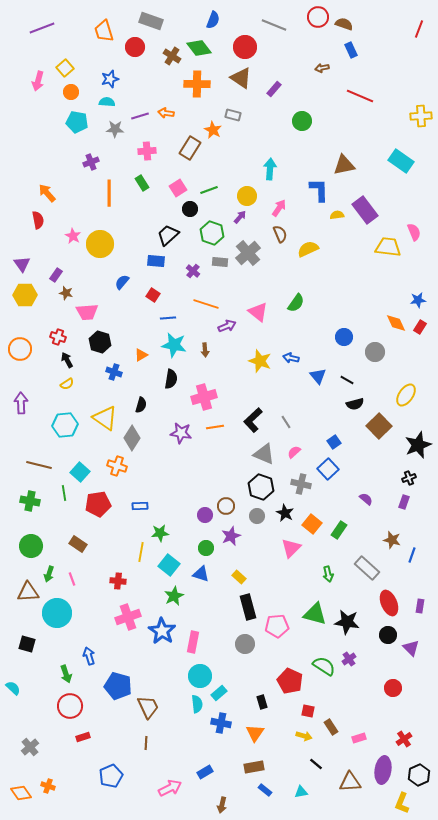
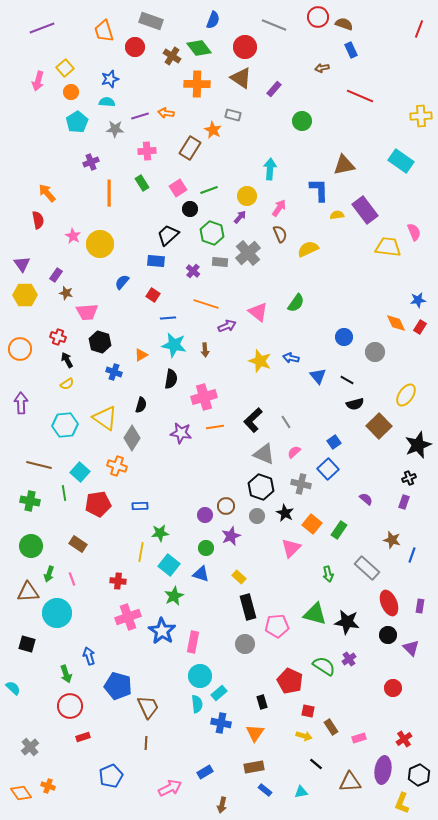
cyan pentagon at (77, 122): rotated 30 degrees clockwise
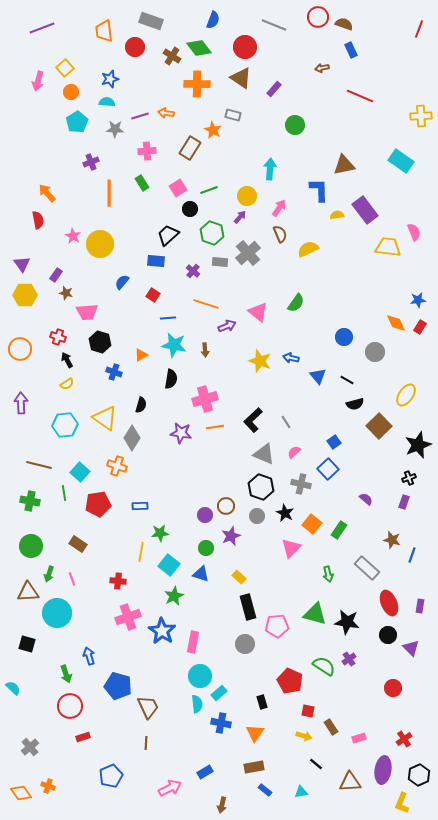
orange trapezoid at (104, 31): rotated 10 degrees clockwise
green circle at (302, 121): moved 7 px left, 4 px down
pink cross at (204, 397): moved 1 px right, 2 px down
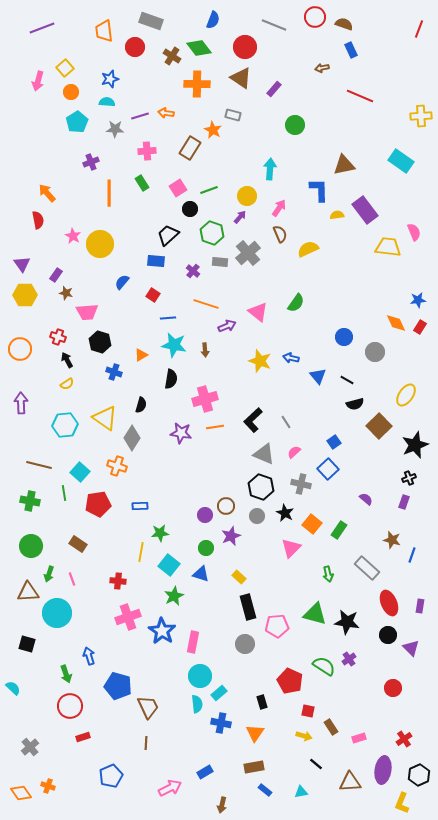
red circle at (318, 17): moved 3 px left
black star at (418, 445): moved 3 px left
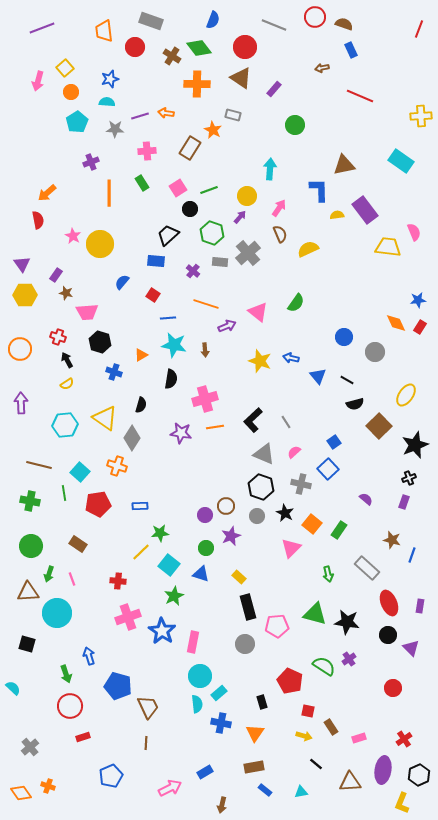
orange arrow at (47, 193): rotated 90 degrees counterclockwise
yellow line at (141, 552): rotated 36 degrees clockwise
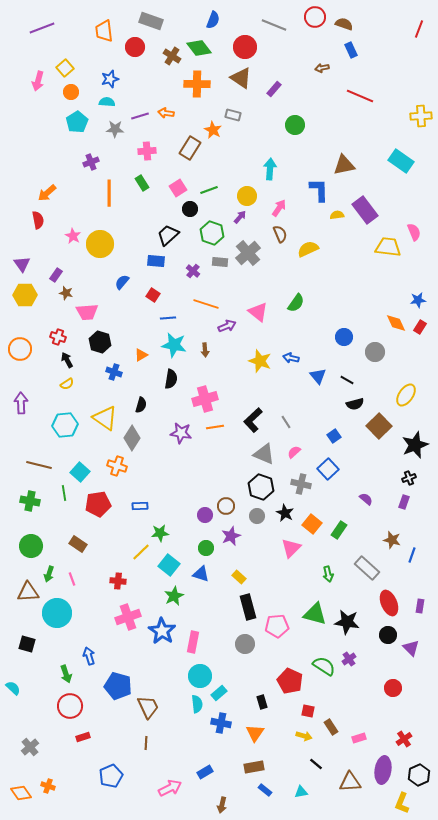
blue square at (334, 442): moved 6 px up
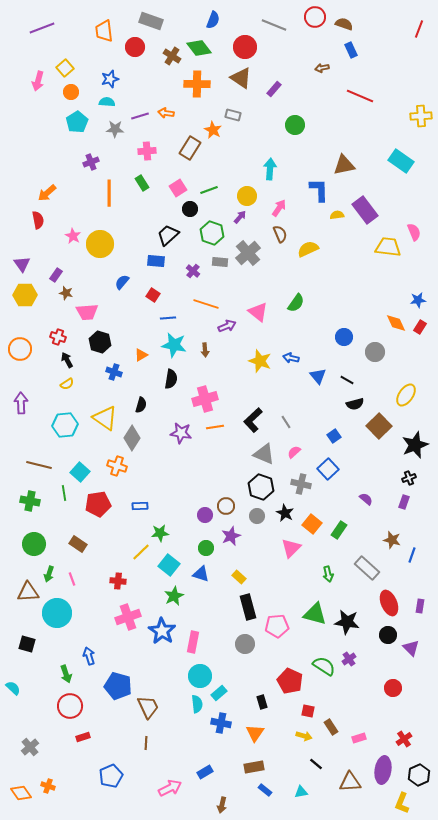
green circle at (31, 546): moved 3 px right, 2 px up
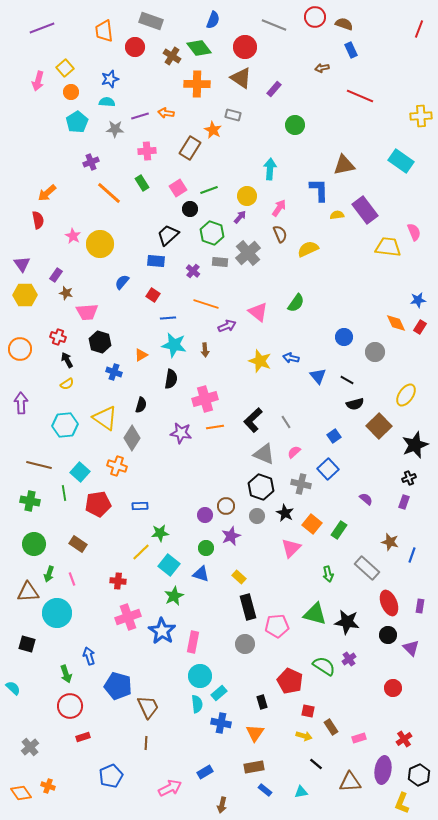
orange line at (109, 193): rotated 48 degrees counterclockwise
brown star at (392, 540): moved 2 px left, 2 px down
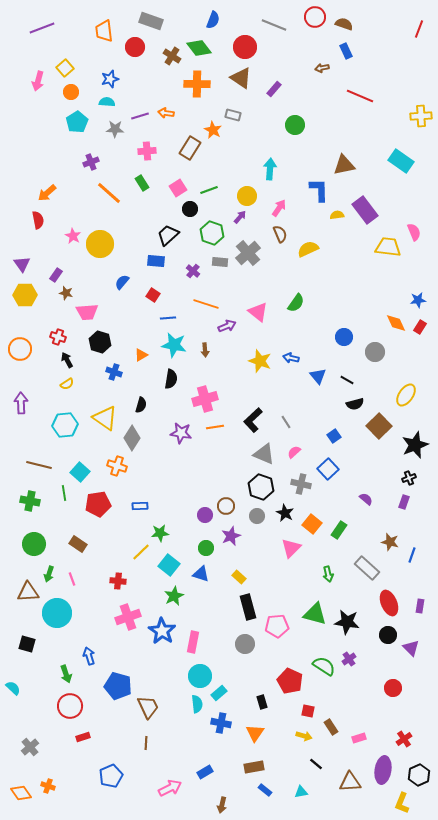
blue rectangle at (351, 50): moved 5 px left, 1 px down
